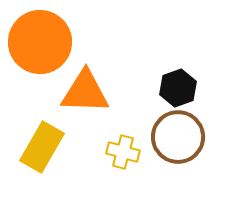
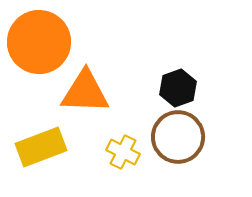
orange circle: moved 1 px left
yellow rectangle: moved 1 px left; rotated 39 degrees clockwise
yellow cross: rotated 12 degrees clockwise
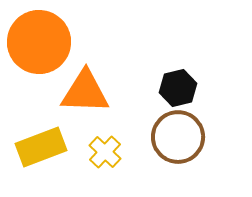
black hexagon: rotated 6 degrees clockwise
yellow cross: moved 18 px left; rotated 16 degrees clockwise
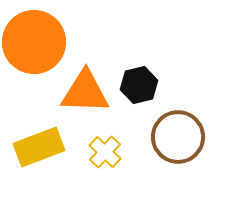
orange circle: moved 5 px left
black hexagon: moved 39 px left, 3 px up
yellow rectangle: moved 2 px left
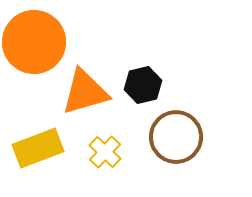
black hexagon: moved 4 px right
orange triangle: rotated 18 degrees counterclockwise
brown circle: moved 2 px left
yellow rectangle: moved 1 px left, 1 px down
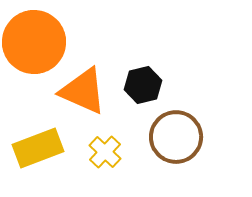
orange triangle: moved 2 px left, 1 px up; rotated 40 degrees clockwise
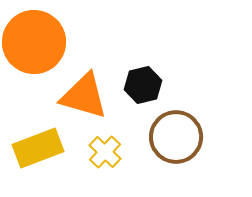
orange triangle: moved 1 px right, 5 px down; rotated 8 degrees counterclockwise
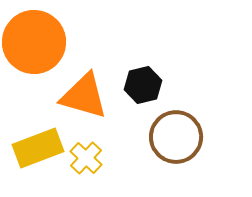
yellow cross: moved 19 px left, 6 px down
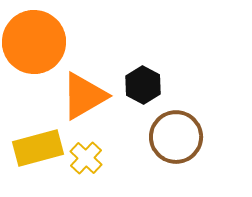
black hexagon: rotated 18 degrees counterclockwise
orange triangle: rotated 46 degrees counterclockwise
yellow rectangle: rotated 6 degrees clockwise
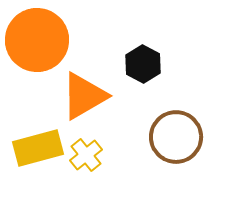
orange circle: moved 3 px right, 2 px up
black hexagon: moved 21 px up
yellow cross: moved 3 px up; rotated 8 degrees clockwise
